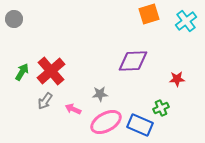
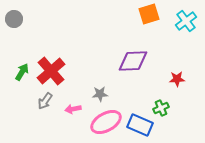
pink arrow: rotated 35 degrees counterclockwise
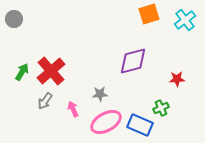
cyan cross: moved 1 px left, 1 px up
purple diamond: rotated 12 degrees counterclockwise
pink arrow: rotated 77 degrees clockwise
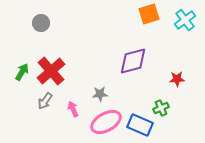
gray circle: moved 27 px right, 4 px down
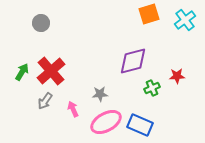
red star: moved 3 px up
green cross: moved 9 px left, 20 px up
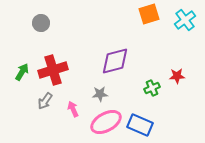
purple diamond: moved 18 px left
red cross: moved 2 px right, 1 px up; rotated 24 degrees clockwise
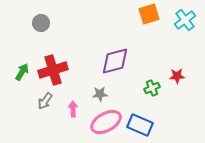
pink arrow: rotated 21 degrees clockwise
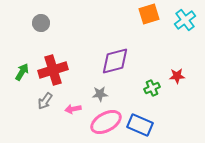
pink arrow: rotated 98 degrees counterclockwise
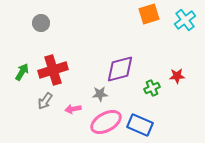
purple diamond: moved 5 px right, 8 px down
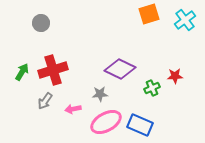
purple diamond: rotated 40 degrees clockwise
red star: moved 2 px left
